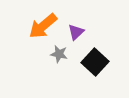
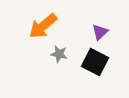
purple triangle: moved 24 px right
black square: rotated 16 degrees counterclockwise
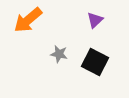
orange arrow: moved 15 px left, 6 px up
purple triangle: moved 5 px left, 12 px up
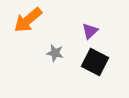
purple triangle: moved 5 px left, 11 px down
gray star: moved 4 px left, 1 px up
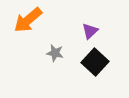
black square: rotated 16 degrees clockwise
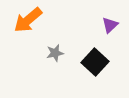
purple triangle: moved 20 px right, 6 px up
gray star: rotated 24 degrees counterclockwise
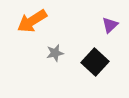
orange arrow: moved 4 px right, 1 px down; rotated 8 degrees clockwise
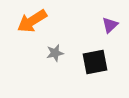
black square: rotated 36 degrees clockwise
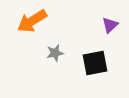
black square: moved 1 px down
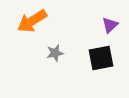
black square: moved 6 px right, 5 px up
